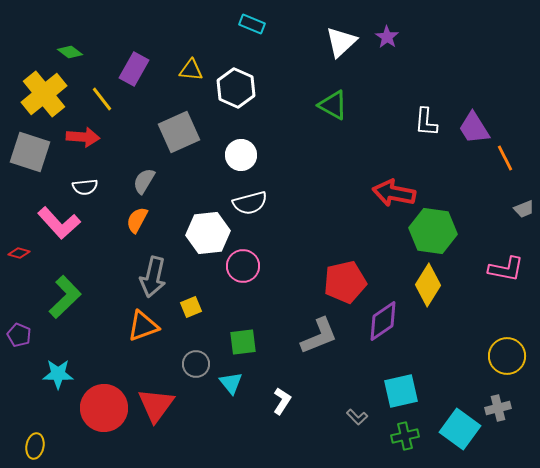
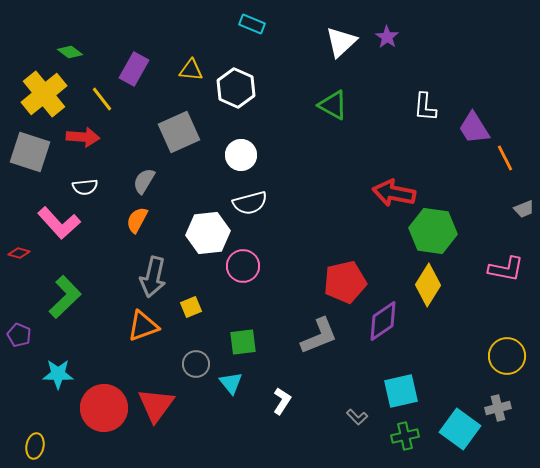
white L-shape at (426, 122): moved 1 px left, 15 px up
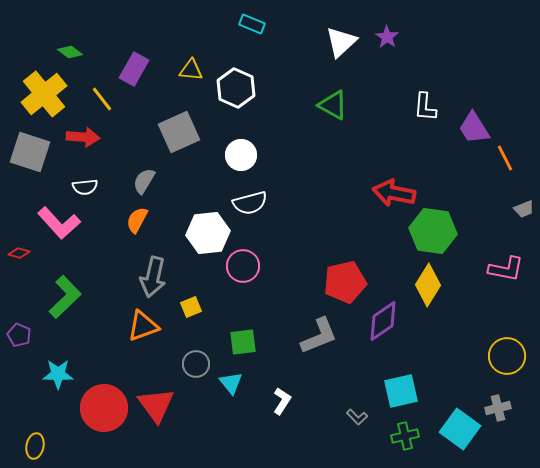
red triangle at (156, 405): rotated 12 degrees counterclockwise
